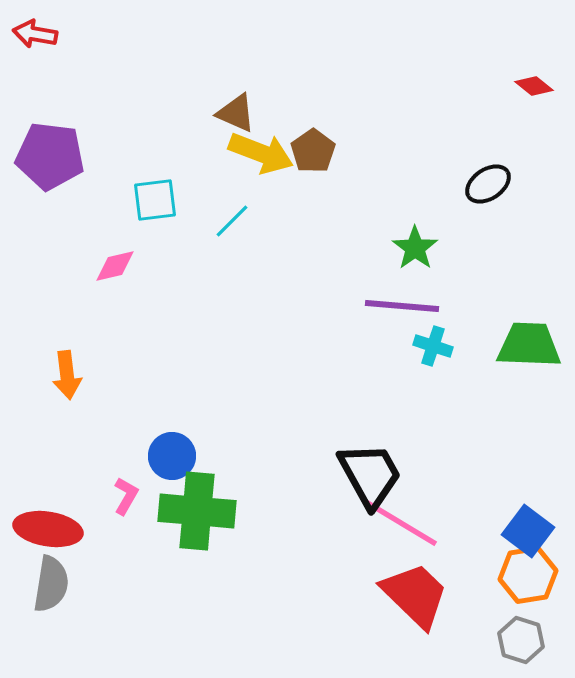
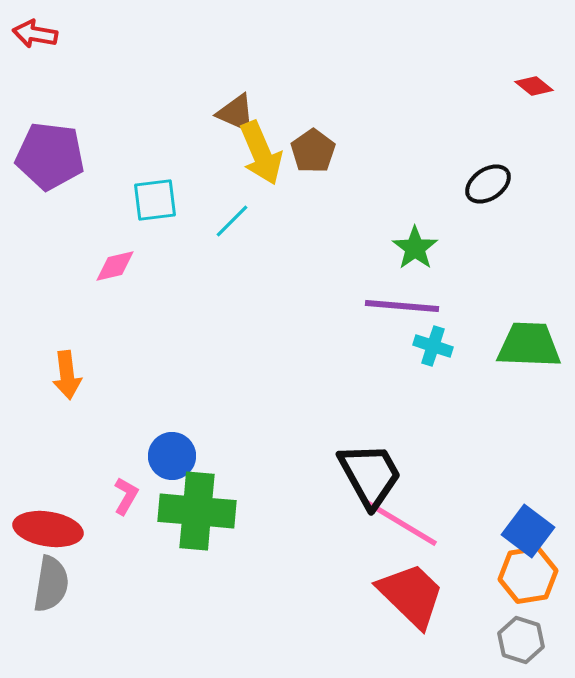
yellow arrow: rotated 46 degrees clockwise
red trapezoid: moved 4 px left
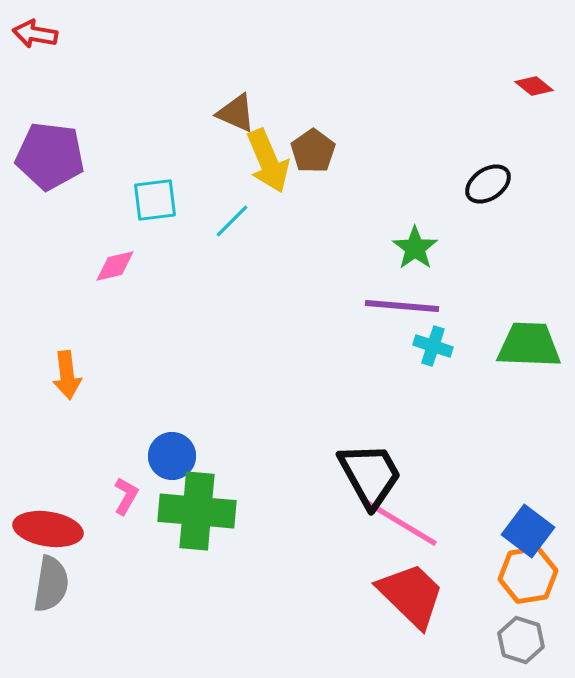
yellow arrow: moved 7 px right, 8 px down
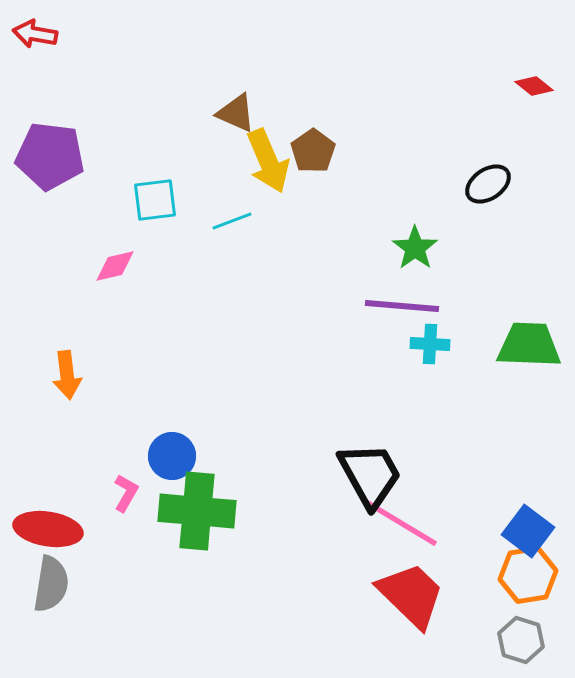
cyan line: rotated 24 degrees clockwise
cyan cross: moved 3 px left, 2 px up; rotated 15 degrees counterclockwise
pink L-shape: moved 3 px up
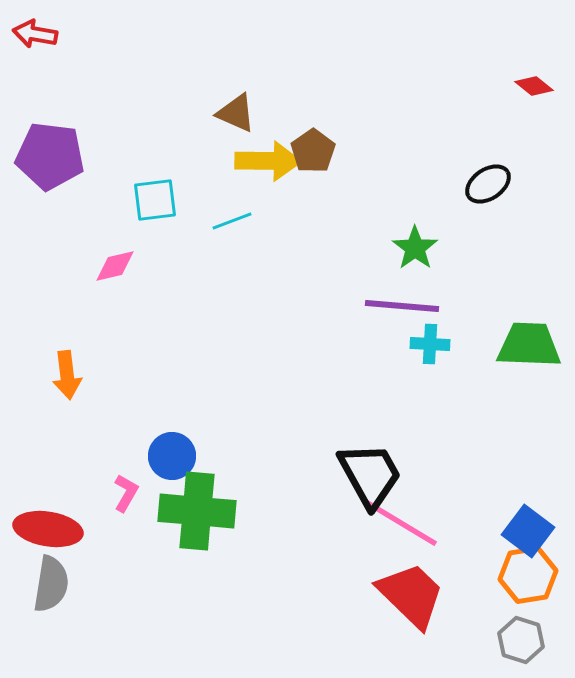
yellow arrow: rotated 66 degrees counterclockwise
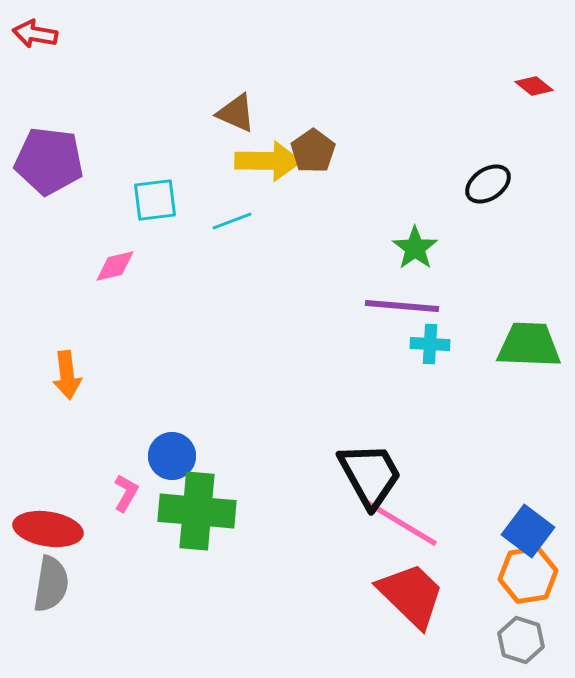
purple pentagon: moved 1 px left, 5 px down
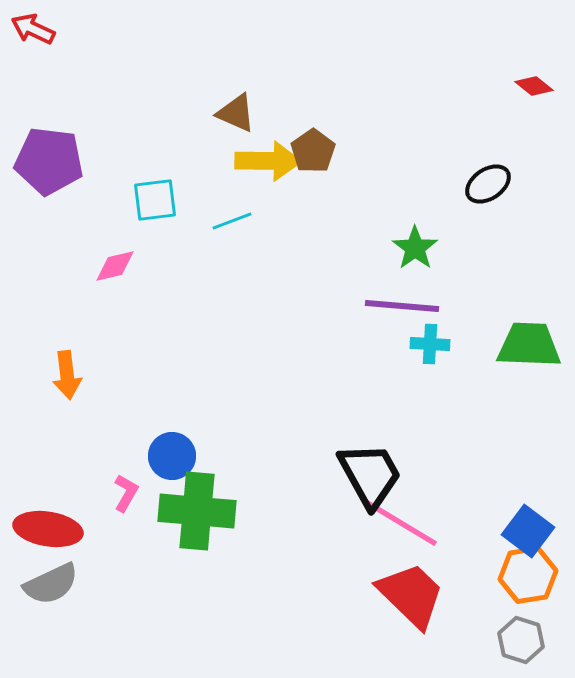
red arrow: moved 2 px left, 5 px up; rotated 15 degrees clockwise
gray semicircle: rotated 56 degrees clockwise
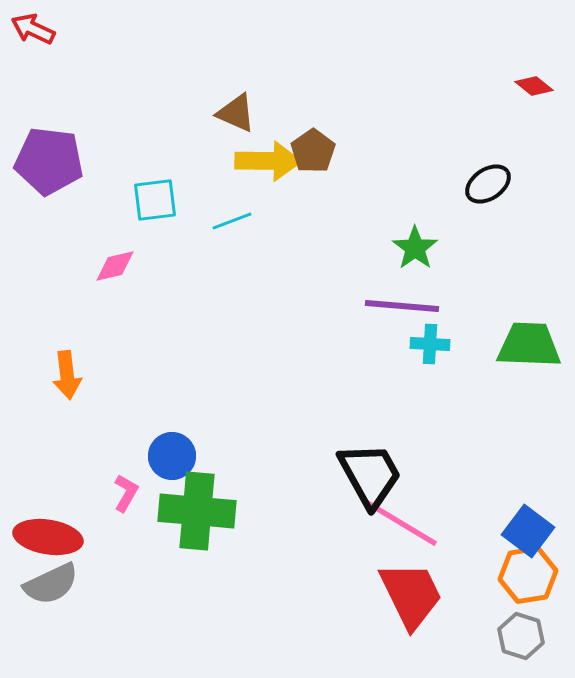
red ellipse: moved 8 px down
red trapezoid: rotated 20 degrees clockwise
gray hexagon: moved 4 px up
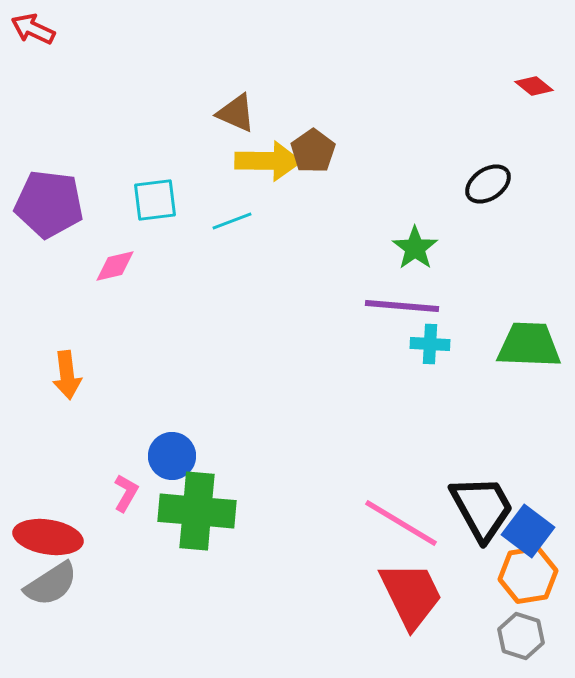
purple pentagon: moved 43 px down
black trapezoid: moved 112 px right, 33 px down
gray semicircle: rotated 8 degrees counterclockwise
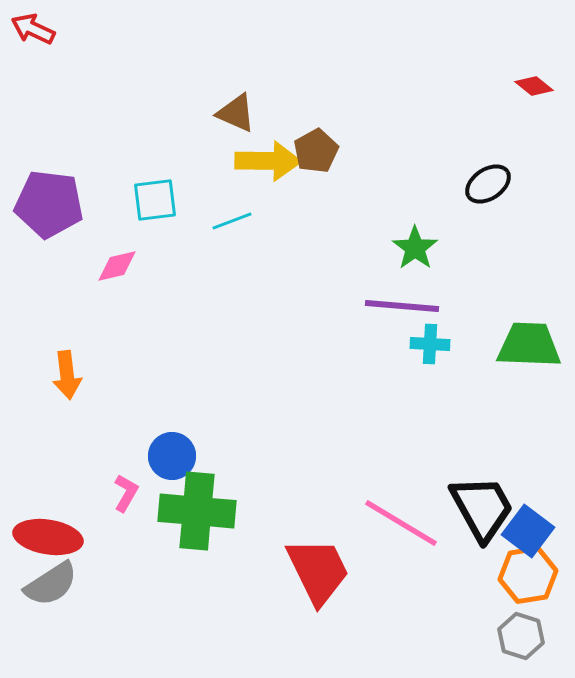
brown pentagon: moved 3 px right; rotated 6 degrees clockwise
pink diamond: moved 2 px right
red trapezoid: moved 93 px left, 24 px up
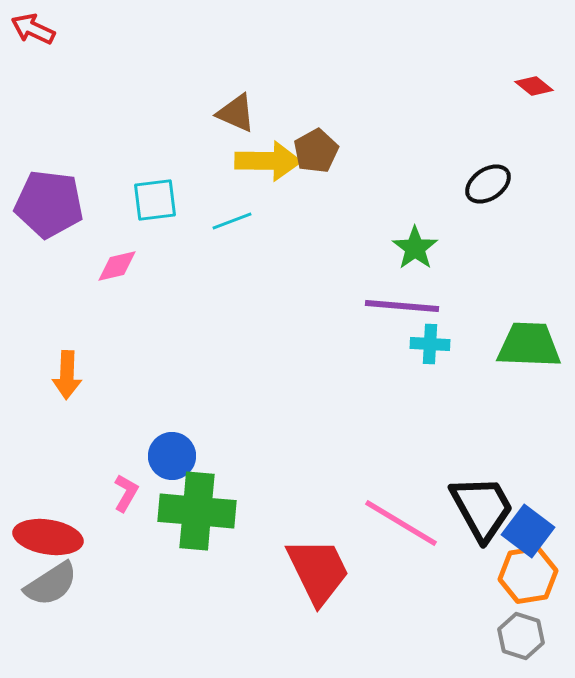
orange arrow: rotated 9 degrees clockwise
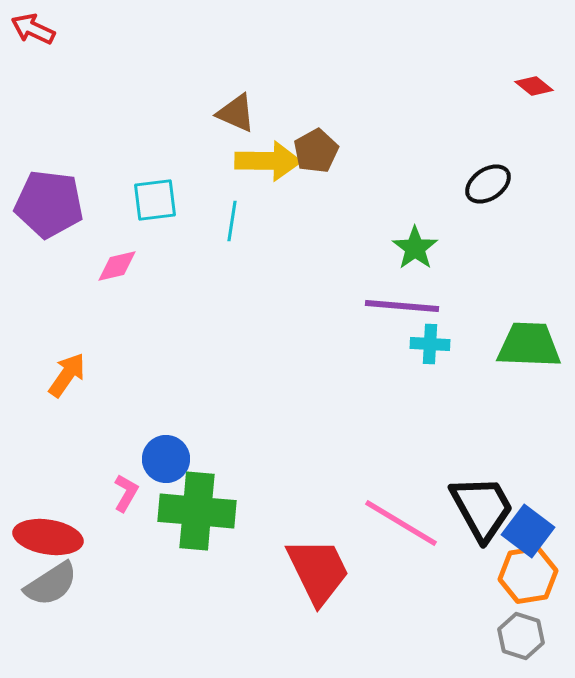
cyan line: rotated 60 degrees counterclockwise
orange arrow: rotated 147 degrees counterclockwise
blue circle: moved 6 px left, 3 px down
